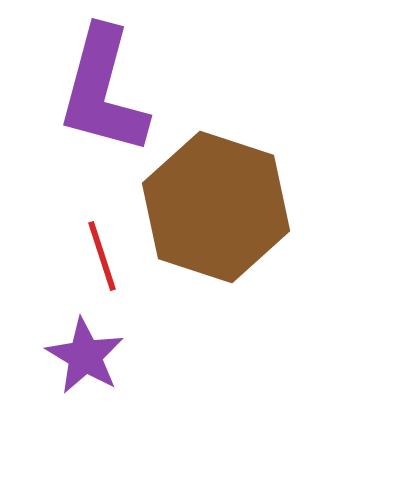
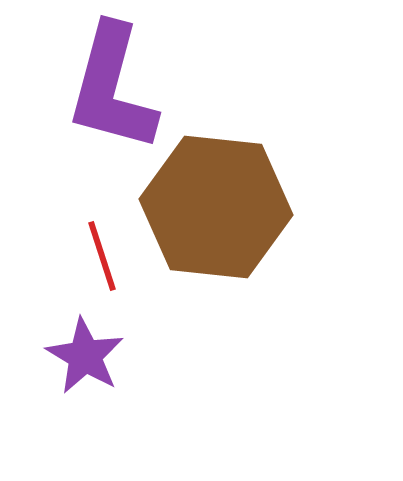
purple L-shape: moved 9 px right, 3 px up
brown hexagon: rotated 12 degrees counterclockwise
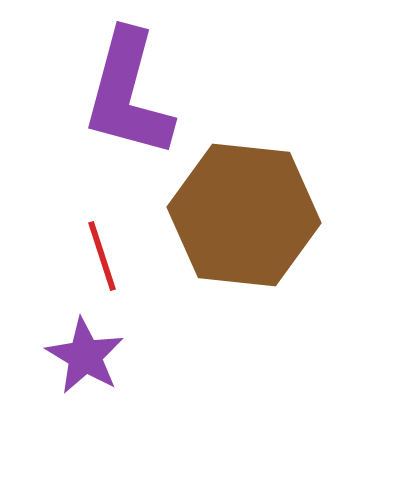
purple L-shape: moved 16 px right, 6 px down
brown hexagon: moved 28 px right, 8 px down
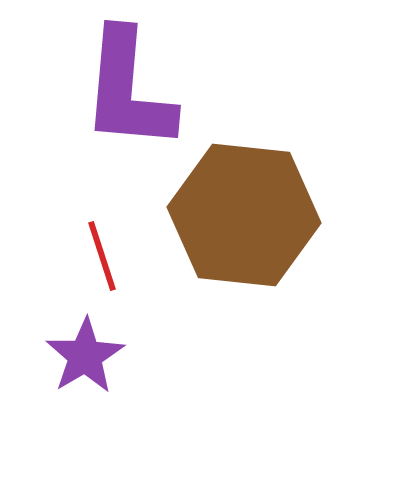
purple L-shape: moved 4 px up; rotated 10 degrees counterclockwise
purple star: rotated 10 degrees clockwise
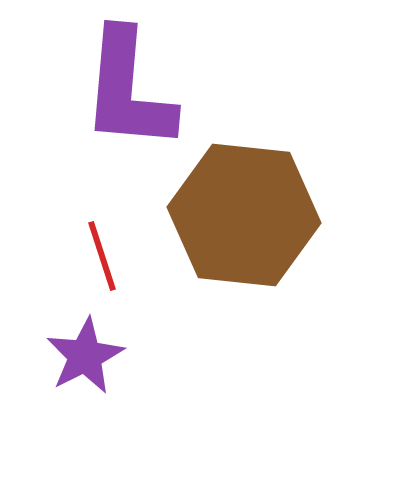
purple star: rotated 4 degrees clockwise
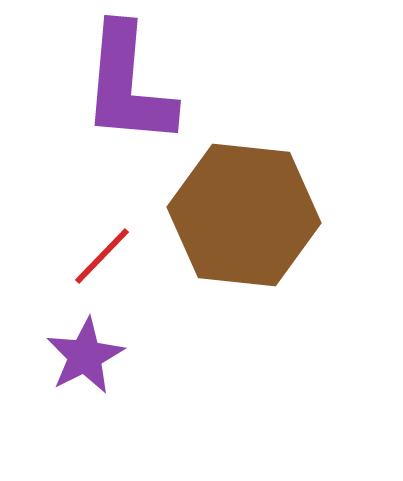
purple L-shape: moved 5 px up
red line: rotated 62 degrees clockwise
